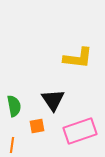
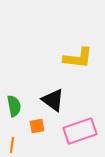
black triangle: rotated 20 degrees counterclockwise
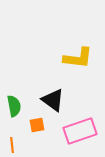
orange square: moved 1 px up
orange line: rotated 14 degrees counterclockwise
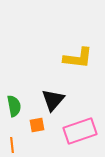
black triangle: rotated 35 degrees clockwise
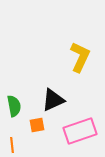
yellow L-shape: moved 2 px right, 1 px up; rotated 72 degrees counterclockwise
black triangle: rotated 25 degrees clockwise
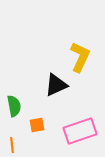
black triangle: moved 3 px right, 15 px up
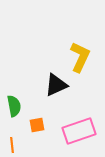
pink rectangle: moved 1 px left
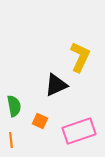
orange square: moved 3 px right, 4 px up; rotated 35 degrees clockwise
orange line: moved 1 px left, 5 px up
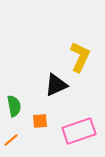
orange square: rotated 28 degrees counterclockwise
orange line: rotated 56 degrees clockwise
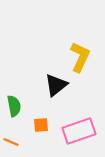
black triangle: rotated 15 degrees counterclockwise
orange square: moved 1 px right, 4 px down
orange line: moved 2 px down; rotated 63 degrees clockwise
